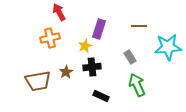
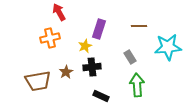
green arrow: rotated 20 degrees clockwise
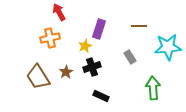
black cross: rotated 12 degrees counterclockwise
brown trapezoid: moved 4 px up; rotated 68 degrees clockwise
green arrow: moved 16 px right, 3 px down
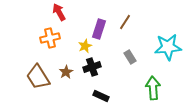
brown line: moved 14 px left, 4 px up; rotated 56 degrees counterclockwise
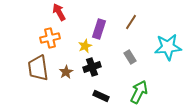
brown line: moved 6 px right
brown trapezoid: moved 9 px up; rotated 24 degrees clockwise
green arrow: moved 14 px left, 4 px down; rotated 30 degrees clockwise
